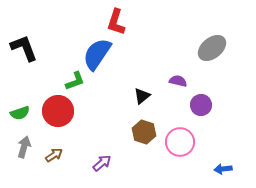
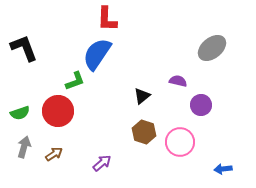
red L-shape: moved 9 px left, 3 px up; rotated 16 degrees counterclockwise
brown arrow: moved 1 px up
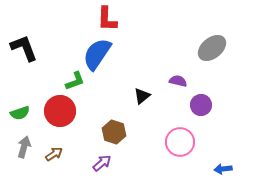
red circle: moved 2 px right
brown hexagon: moved 30 px left
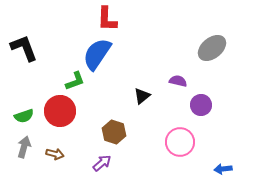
green semicircle: moved 4 px right, 3 px down
brown arrow: moved 1 px right; rotated 48 degrees clockwise
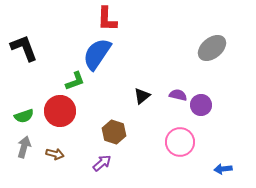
purple semicircle: moved 14 px down
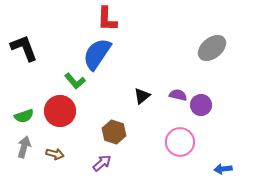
green L-shape: rotated 70 degrees clockwise
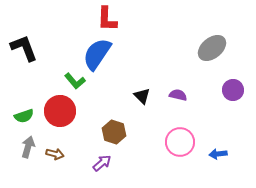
black triangle: rotated 36 degrees counterclockwise
purple circle: moved 32 px right, 15 px up
gray arrow: moved 4 px right
blue arrow: moved 5 px left, 15 px up
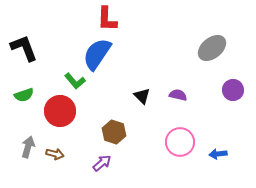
green semicircle: moved 21 px up
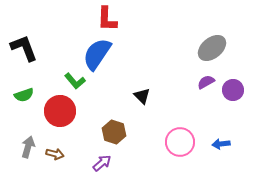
purple semicircle: moved 28 px right, 13 px up; rotated 42 degrees counterclockwise
blue arrow: moved 3 px right, 10 px up
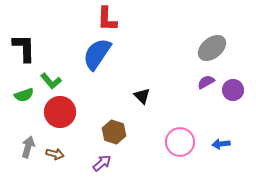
black L-shape: rotated 20 degrees clockwise
green L-shape: moved 24 px left
red circle: moved 1 px down
